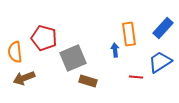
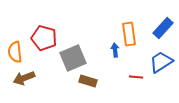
blue trapezoid: moved 1 px right
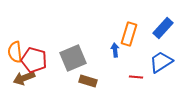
orange rectangle: rotated 25 degrees clockwise
red pentagon: moved 10 px left, 22 px down
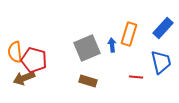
blue arrow: moved 3 px left, 5 px up
gray square: moved 14 px right, 10 px up
blue trapezoid: rotated 110 degrees clockwise
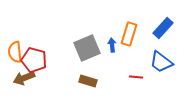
blue trapezoid: rotated 140 degrees clockwise
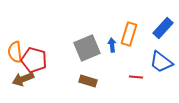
brown arrow: moved 1 px left, 1 px down
